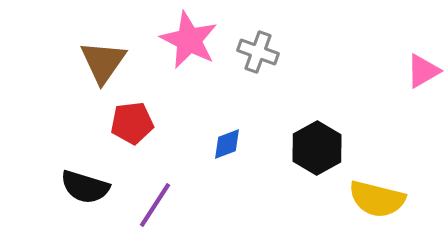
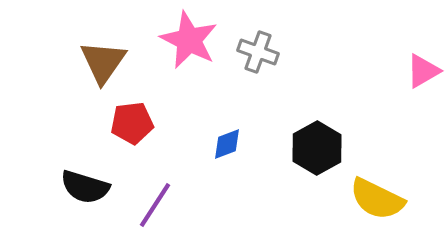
yellow semicircle: rotated 12 degrees clockwise
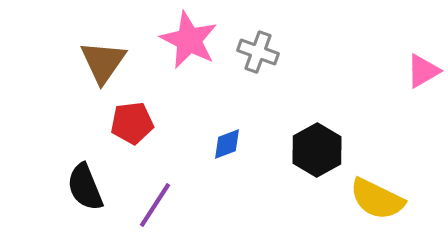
black hexagon: moved 2 px down
black semicircle: rotated 51 degrees clockwise
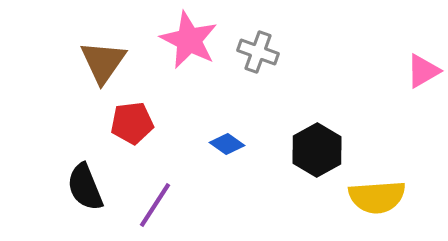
blue diamond: rotated 56 degrees clockwise
yellow semicircle: moved 2 px up; rotated 30 degrees counterclockwise
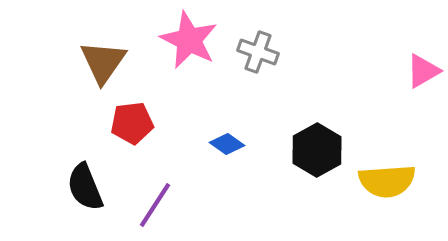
yellow semicircle: moved 10 px right, 16 px up
